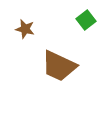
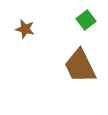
brown trapezoid: moved 21 px right; rotated 39 degrees clockwise
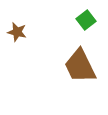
brown star: moved 8 px left, 3 px down
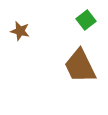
brown star: moved 3 px right, 1 px up
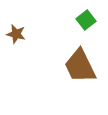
brown star: moved 4 px left, 3 px down
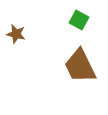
green square: moved 7 px left; rotated 24 degrees counterclockwise
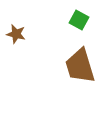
brown trapezoid: rotated 9 degrees clockwise
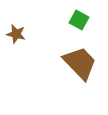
brown trapezoid: moved 3 px up; rotated 153 degrees clockwise
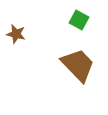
brown trapezoid: moved 2 px left, 2 px down
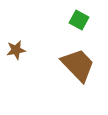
brown star: moved 16 px down; rotated 24 degrees counterclockwise
